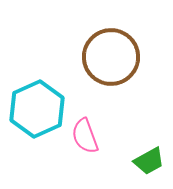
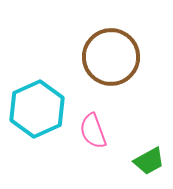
pink semicircle: moved 8 px right, 5 px up
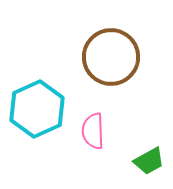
pink semicircle: rotated 18 degrees clockwise
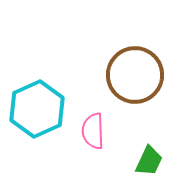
brown circle: moved 24 px right, 18 px down
green trapezoid: rotated 36 degrees counterclockwise
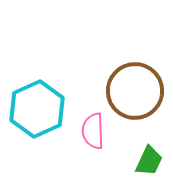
brown circle: moved 16 px down
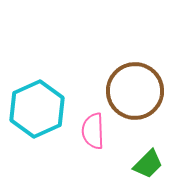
green trapezoid: moved 1 px left, 3 px down; rotated 20 degrees clockwise
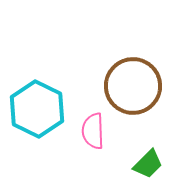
brown circle: moved 2 px left, 5 px up
cyan hexagon: rotated 10 degrees counterclockwise
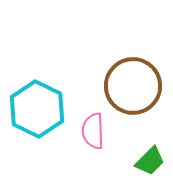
green trapezoid: moved 2 px right, 3 px up
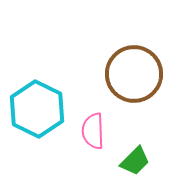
brown circle: moved 1 px right, 12 px up
green trapezoid: moved 15 px left
